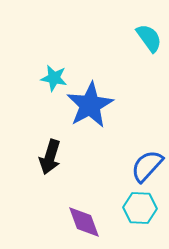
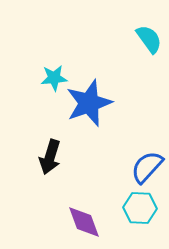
cyan semicircle: moved 1 px down
cyan star: rotated 16 degrees counterclockwise
blue star: moved 1 px left, 2 px up; rotated 9 degrees clockwise
blue semicircle: moved 1 px down
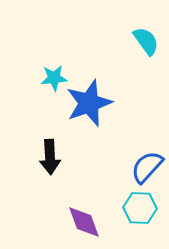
cyan semicircle: moved 3 px left, 2 px down
black arrow: rotated 20 degrees counterclockwise
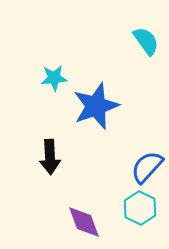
blue star: moved 7 px right, 3 px down
cyan hexagon: rotated 24 degrees clockwise
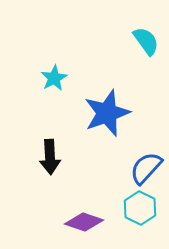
cyan star: rotated 24 degrees counterclockwise
blue star: moved 11 px right, 7 px down
blue semicircle: moved 1 px left, 1 px down
purple diamond: rotated 51 degrees counterclockwise
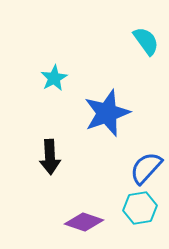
cyan hexagon: rotated 24 degrees clockwise
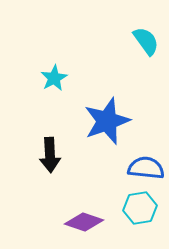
blue star: moved 8 px down
black arrow: moved 2 px up
blue semicircle: rotated 54 degrees clockwise
